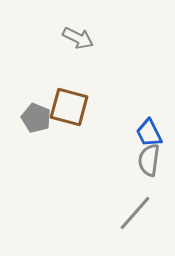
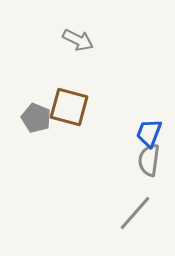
gray arrow: moved 2 px down
blue trapezoid: rotated 48 degrees clockwise
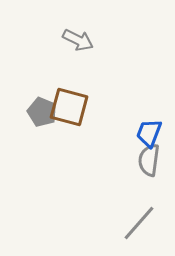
gray pentagon: moved 6 px right, 6 px up
gray line: moved 4 px right, 10 px down
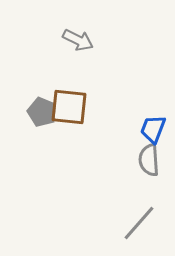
brown square: rotated 9 degrees counterclockwise
blue trapezoid: moved 4 px right, 4 px up
gray semicircle: rotated 12 degrees counterclockwise
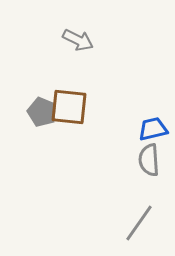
blue trapezoid: rotated 56 degrees clockwise
gray line: rotated 6 degrees counterclockwise
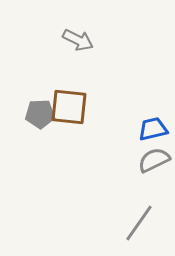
gray pentagon: moved 2 px left, 2 px down; rotated 24 degrees counterclockwise
gray semicircle: moved 5 px right; rotated 68 degrees clockwise
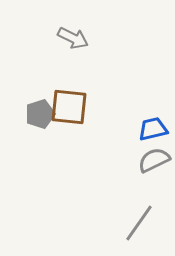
gray arrow: moved 5 px left, 2 px up
gray pentagon: rotated 16 degrees counterclockwise
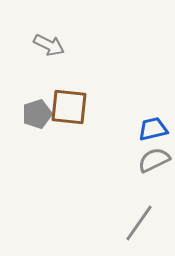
gray arrow: moved 24 px left, 7 px down
gray pentagon: moved 3 px left
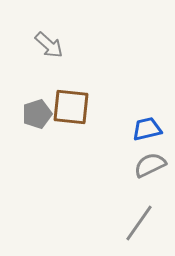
gray arrow: rotated 16 degrees clockwise
brown square: moved 2 px right
blue trapezoid: moved 6 px left
gray semicircle: moved 4 px left, 5 px down
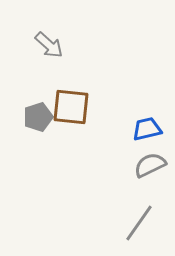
gray pentagon: moved 1 px right, 3 px down
